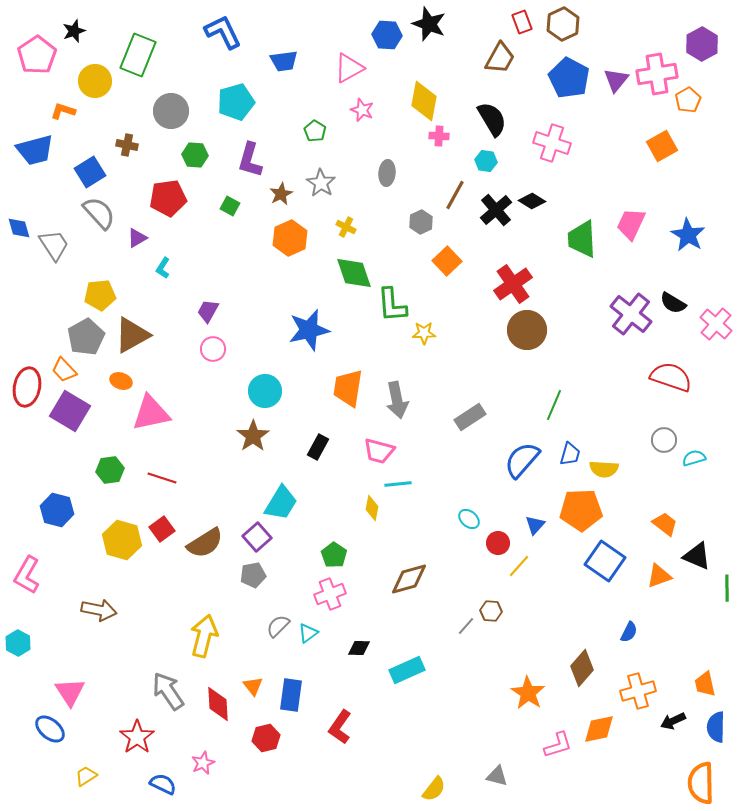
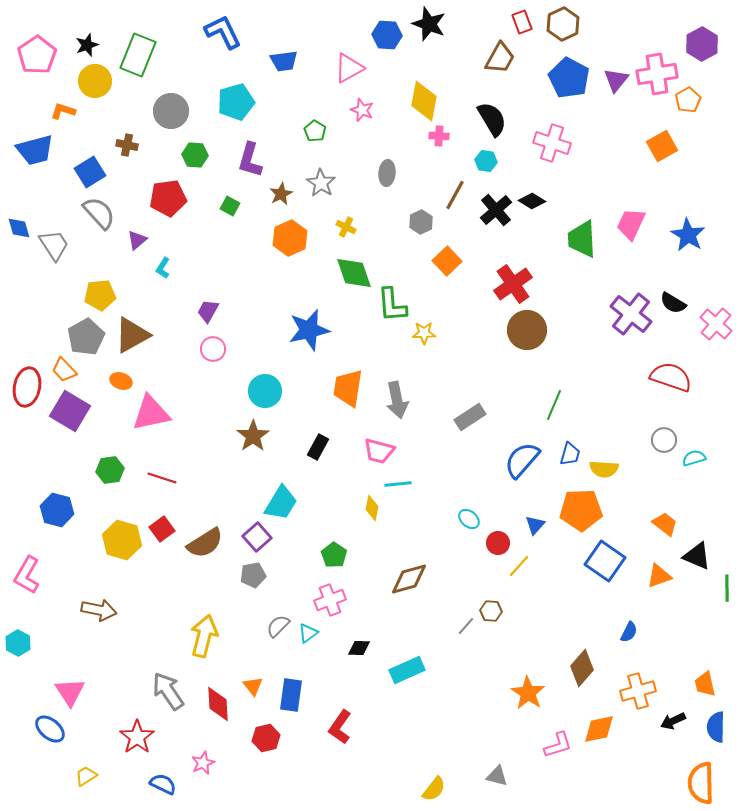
black star at (74, 31): moved 13 px right, 14 px down
purple triangle at (137, 238): moved 2 px down; rotated 10 degrees counterclockwise
pink cross at (330, 594): moved 6 px down
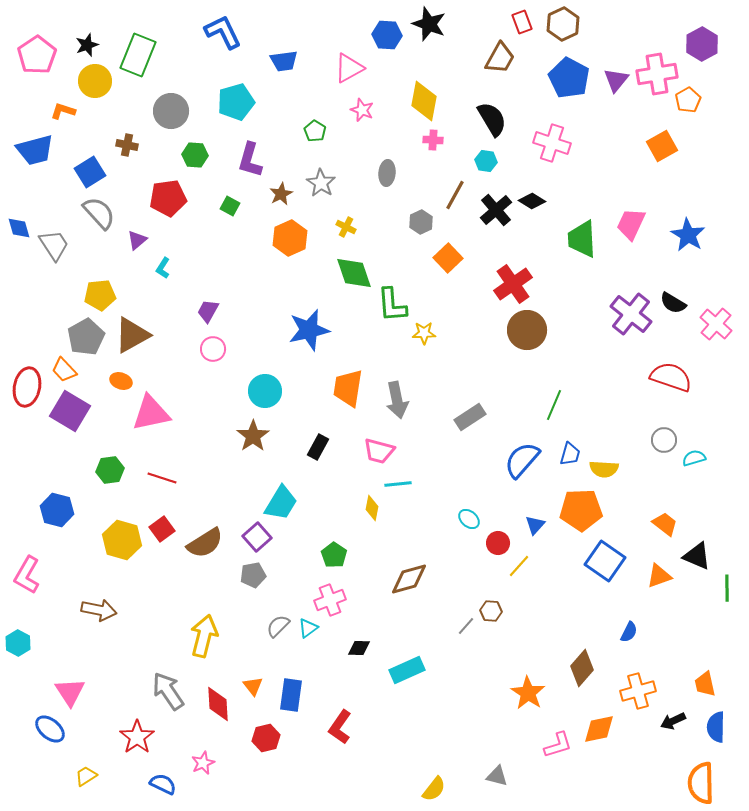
pink cross at (439, 136): moved 6 px left, 4 px down
orange square at (447, 261): moved 1 px right, 3 px up
cyan triangle at (308, 633): moved 5 px up
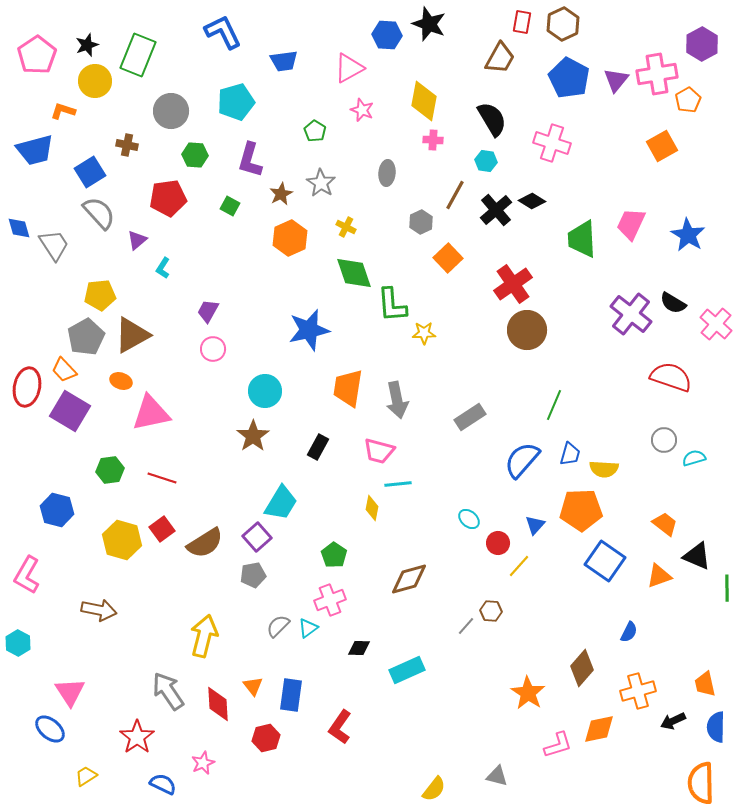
red rectangle at (522, 22): rotated 30 degrees clockwise
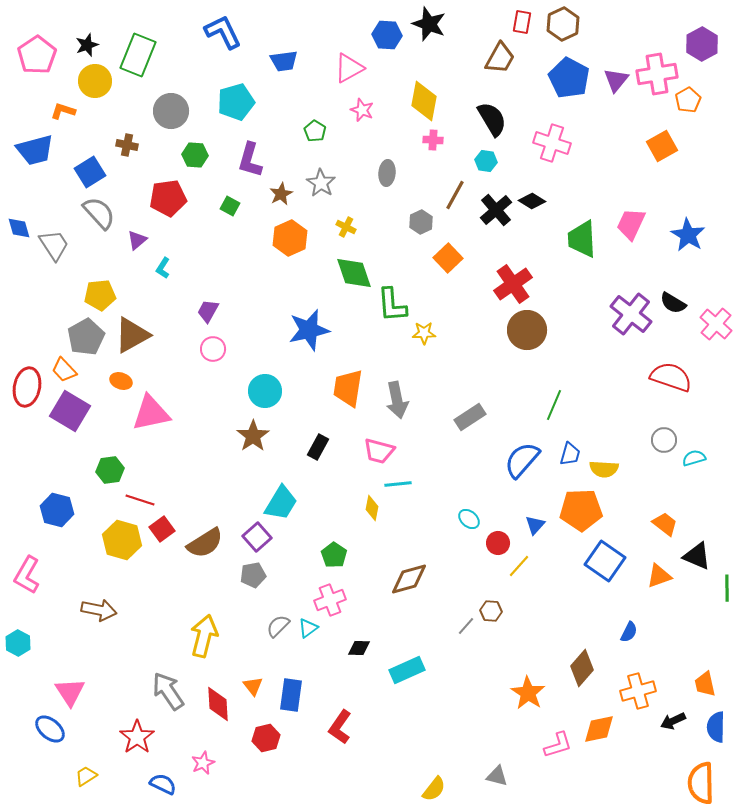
red line at (162, 478): moved 22 px left, 22 px down
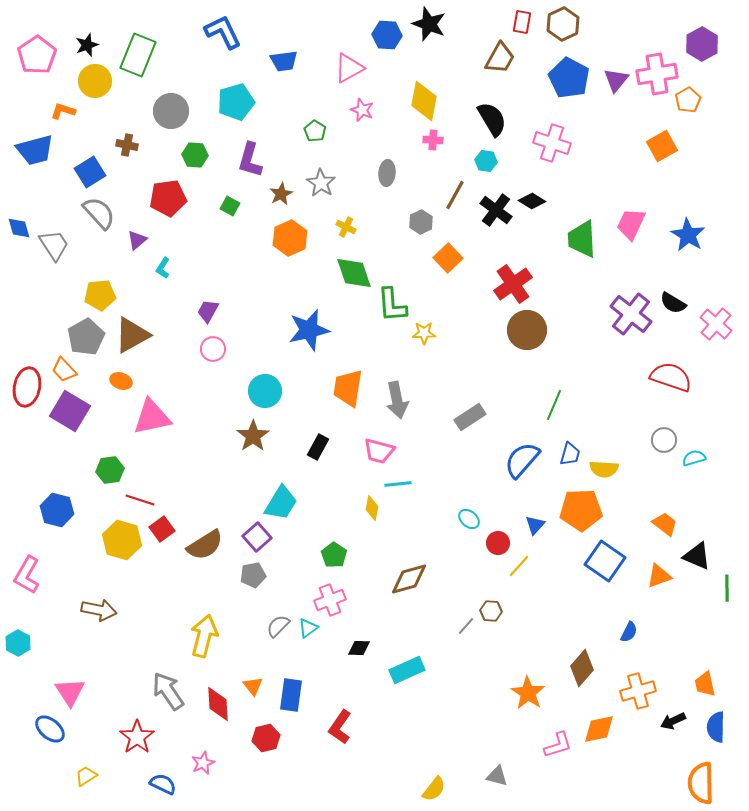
black cross at (496, 210): rotated 12 degrees counterclockwise
pink triangle at (151, 413): moved 1 px right, 4 px down
brown semicircle at (205, 543): moved 2 px down
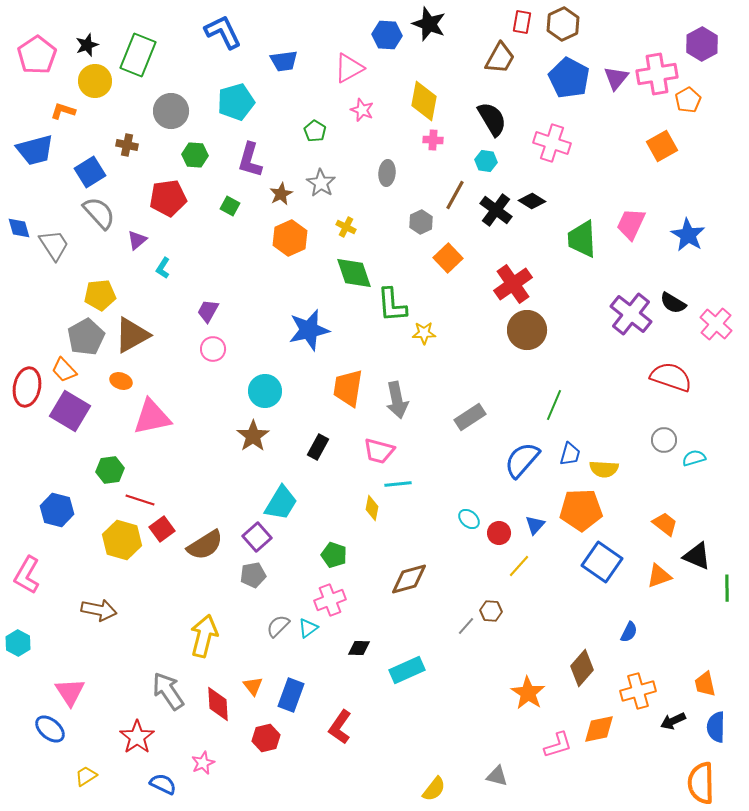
purple triangle at (616, 80): moved 2 px up
red circle at (498, 543): moved 1 px right, 10 px up
green pentagon at (334, 555): rotated 15 degrees counterclockwise
blue square at (605, 561): moved 3 px left, 1 px down
blue rectangle at (291, 695): rotated 12 degrees clockwise
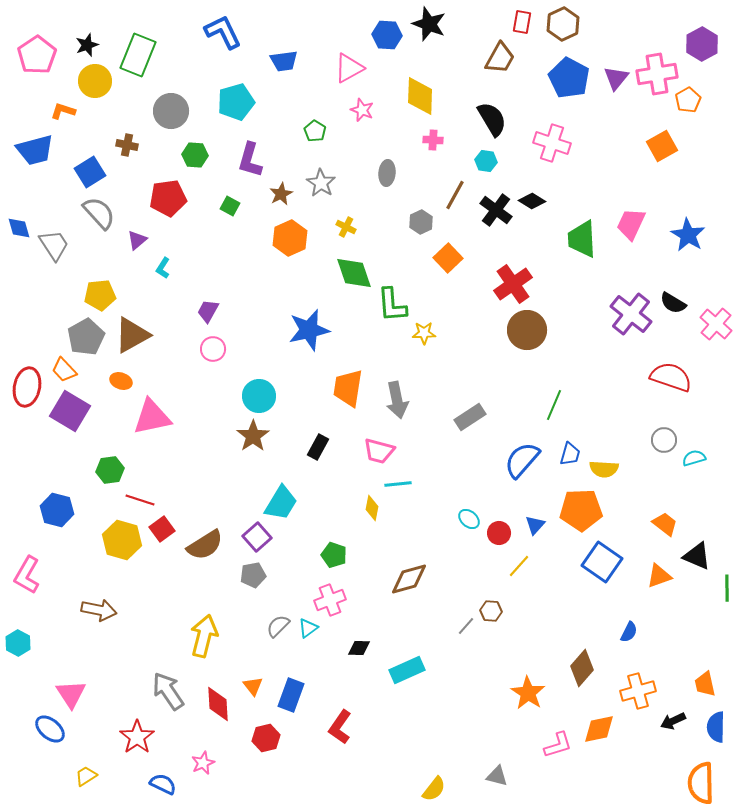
yellow diamond at (424, 101): moved 4 px left, 5 px up; rotated 9 degrees counterclockwise
cyan circle at (265, 391): moved 6 px left, 5 px down
pink triangle at (70, 692): moved 1 px right, 2 px down
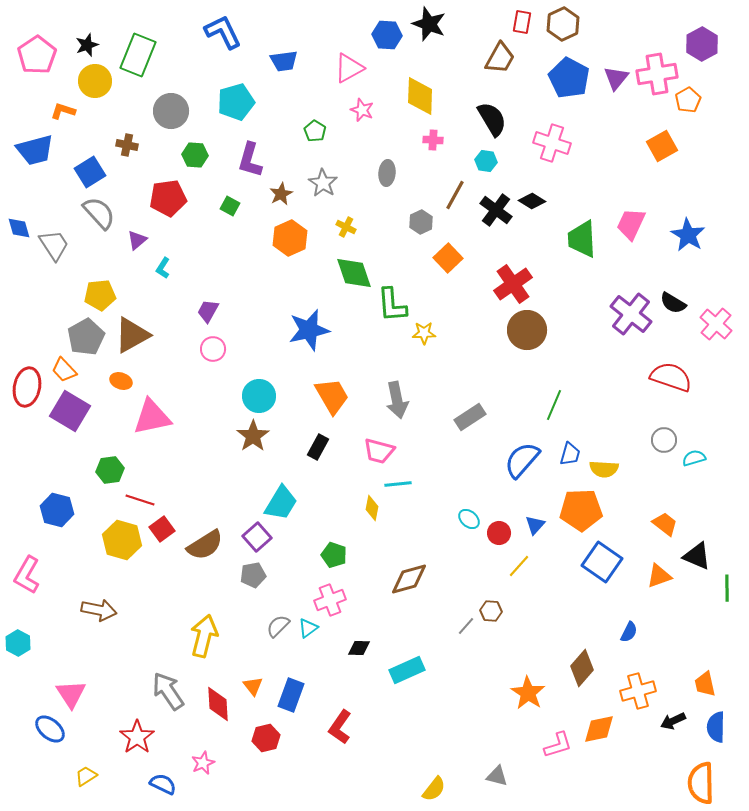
gray star at (321, 183): moved 2 px right
orange trapezoid at (348, 388): moved 16 px left, 8 px down; rotated 141 degrees clockwise
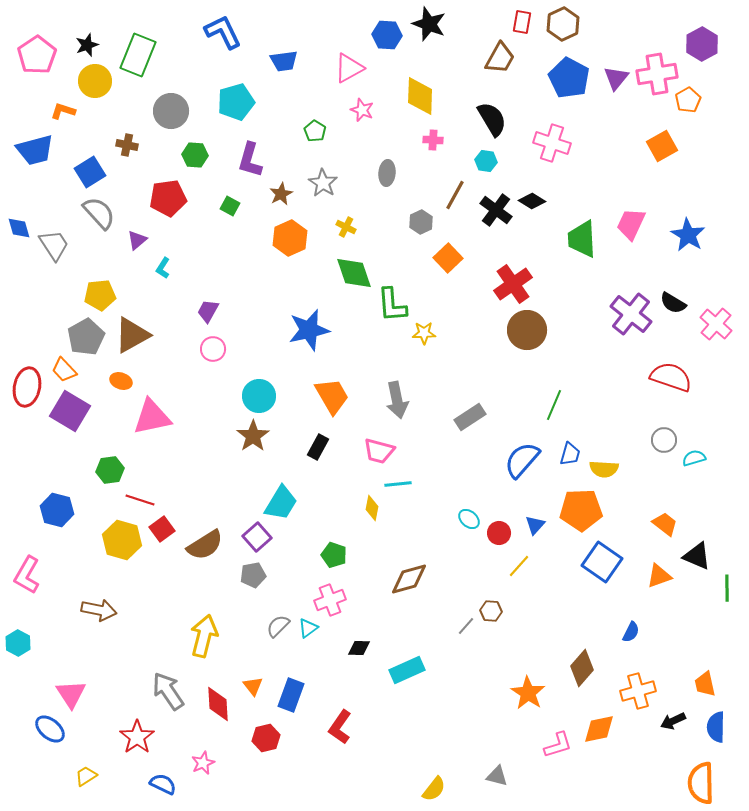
blue semicircle at (629, 632): moved 2 px right
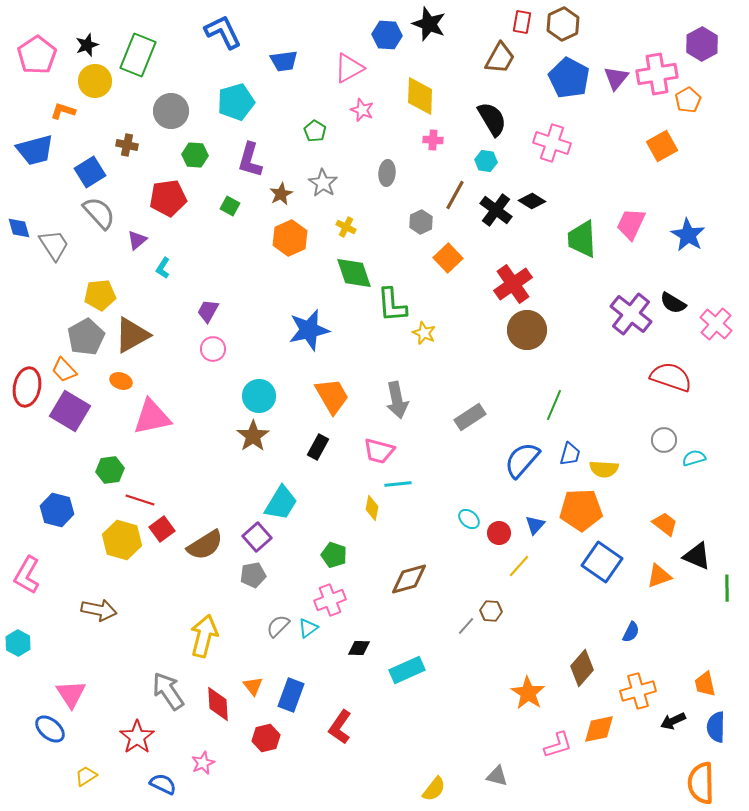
yellow star at (424, 333): rotated 25 degrees clockwise
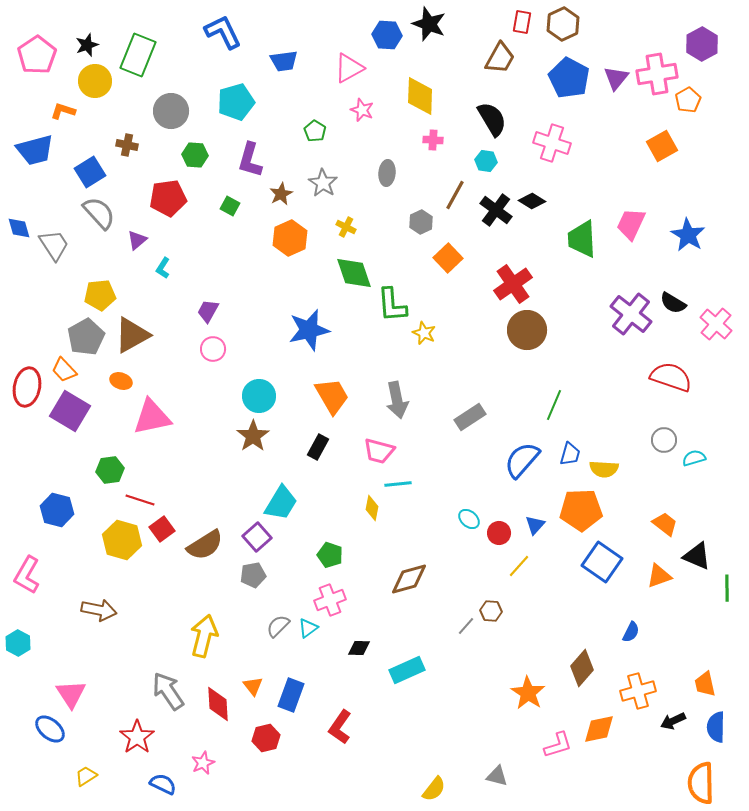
green pentagon at (334, 555): moved 4 px left
